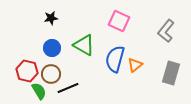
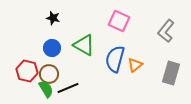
black star: moved 2 px right; rotated 24 degrees clockwise
brown circle: moved 2 px left
green semicircle: moved 7 px right, 2 px up
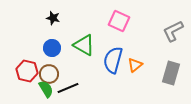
gray L-shape: moved 7 px right; rotated 25 degrees clockwise
blue semicircle: moved 2 px left, 1 px down
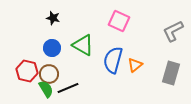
green triangle: moved 1 px left
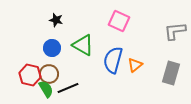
black star: moved 3 px right, 2 px down
gray L-shape: moved 2 px right; rotated 20 degrees clockwise
red hexagon: moved 3 px right, 4 px down
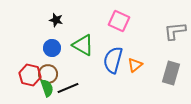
brown circle: moved 1 px left
green semicircle: moved 1 px right, 1 px up; rotated 12 degrees clockwise
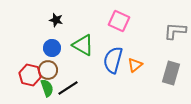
gray L-shape: rotated 10 degrees clockwise
brown circle: moved 4 px up
black line: rotated 10 degrees counterclockwise
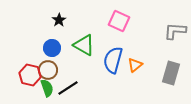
black star: moved 3 px right; rotated 24 degrees clockwise
green triangle: moved 1 px right
